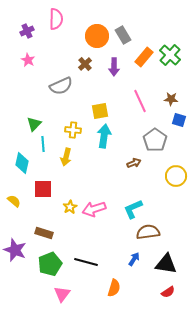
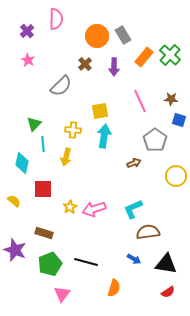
purple cross: rotated 16 degrees counterclockwise
gray semicircle: rotated 20 degrees counterclockwise
blue arrow: rotated 88 degrees clockwise
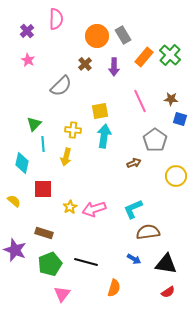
blue square: moved 1 px right, 1 px up
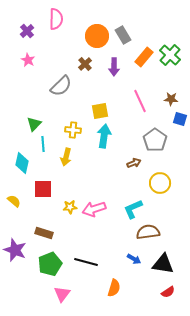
yellow circle: moved 16 px left, 7 px down
yellow star: rotated 24 degrees clockwise
black triangle: moved 3 px left
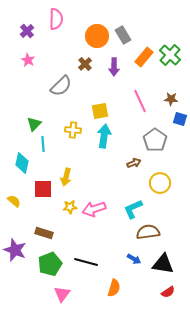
yellow arrow: moved 20 px down
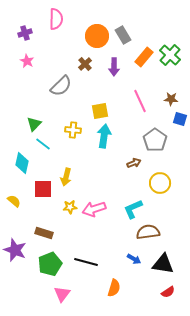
purple cross: moved 2 px left, 2 px down; rotated 24 degrees clockwise
pink star: moved 1 px left, 1 px down
cyan line: rotated 49 degrees counterclockwise
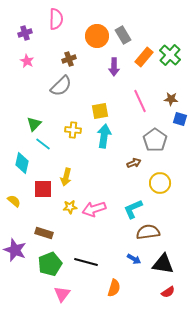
brown cross: moved 16 px left, 5 px up; rotated 24 degrees clockwise
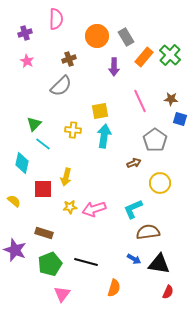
gray rectangle: moved 3 px right, 2 px down
black triangle: moved 4 px left
red semicircle: rotated 32 degrees counterclockwise
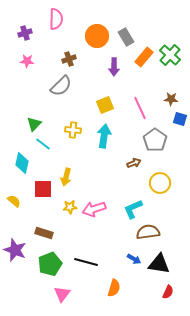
pink star: rotated 24 degrees counterclockwise
pink line: moved 7 px down
yellow square: moved 5 px right, 6 px up; rotated 12 degrees counterclockwise
